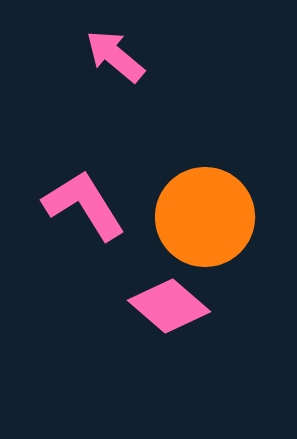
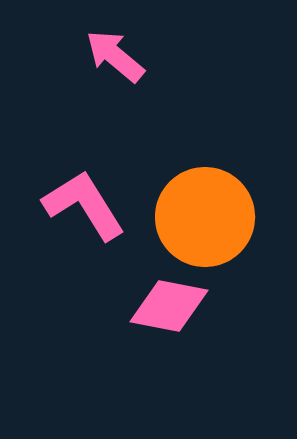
pink diamond: rotated 30 degrees counterclockwise
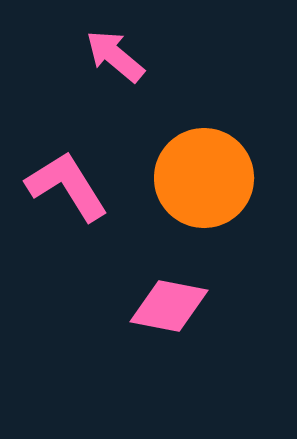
pink L-shape: moved 17 px left, 19 px up
orange circle: moved 1 px left, 39 px up
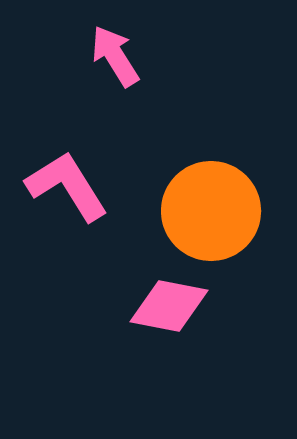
pink arrow: rotated 18 degrees clockwise
orange circle: moved 7 px right, 33 px down
